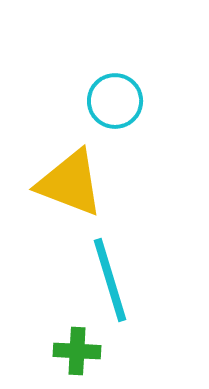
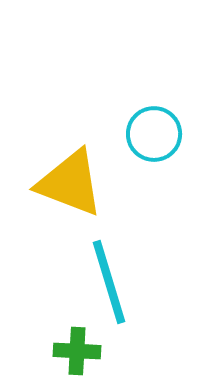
cyan circle: moved 39 px right, 33 px down
cyan line: moved 1 px left, 2 px down
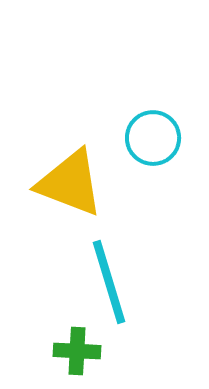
cyan circle: moved 1 px left, 4 px down
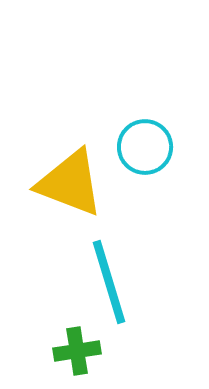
cyan circle: moved 8 px left, 9 px down
green cross: rotated 12 degrees counterclockwise
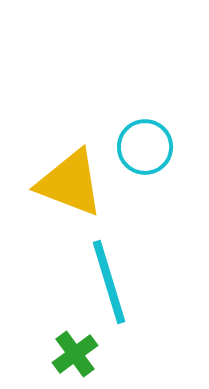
green cross: moved 2 px left, 3 px down; rotated 27 degrees counterclockwise
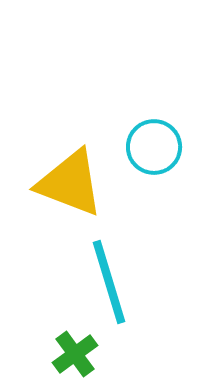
cyan circle: moved 9 px right
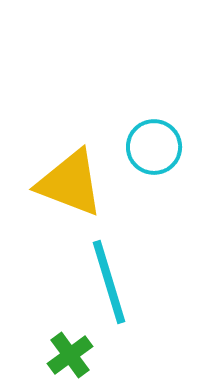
green cross: moved 5 px left, 1 px down
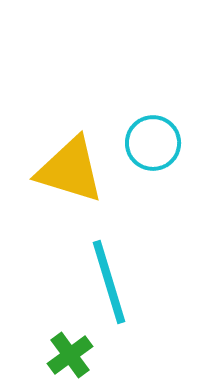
cyan circle: moved 1 px left, 4 px up
yellow triangle: moved 13 px up; rotated 4 degrees counterclockwise
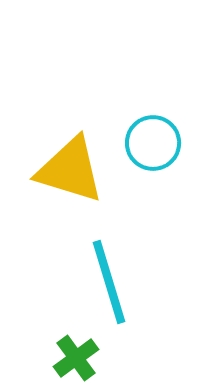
green cross: moved 6 px right, 3 px down
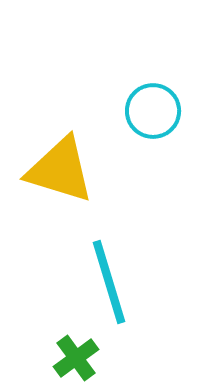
cyan circle: moved 32 px up
yellow triangle: moved 10 px left
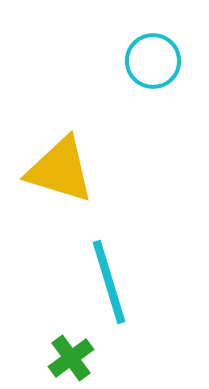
cyan circle: moved 50 px up
green cross: moved 5 px left
